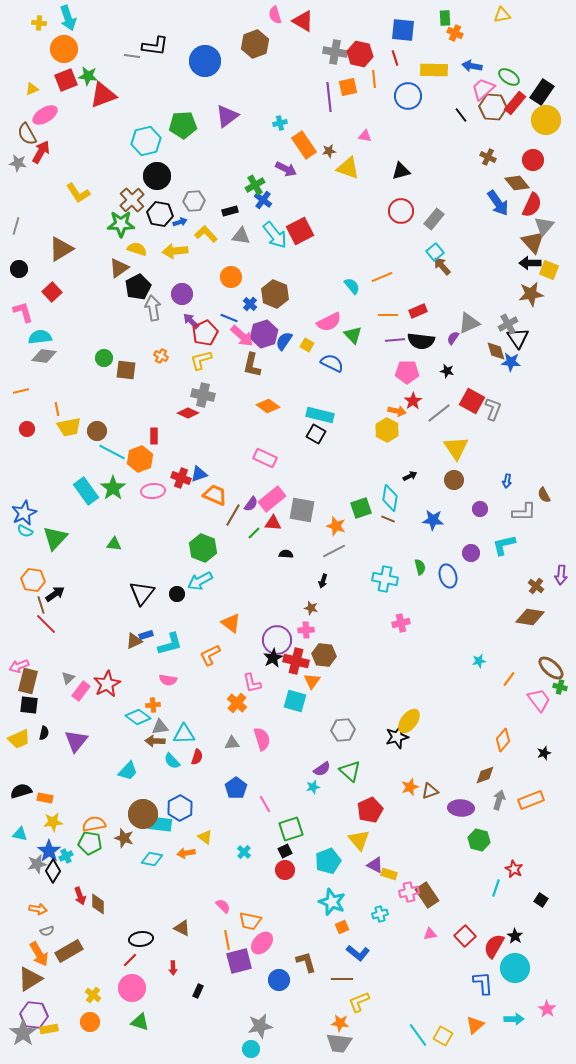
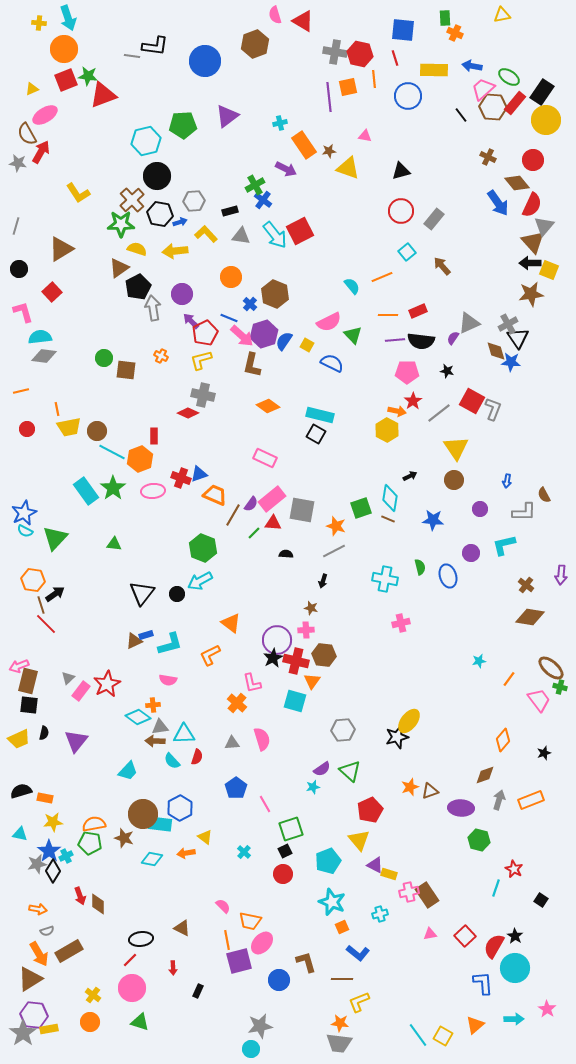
cyan square at (435, 252): moved 28 px left
brown cross at (536, 586): moved 10 px left, 1 px up
red circle at (285, 870): moved 2 px left, 4 px down
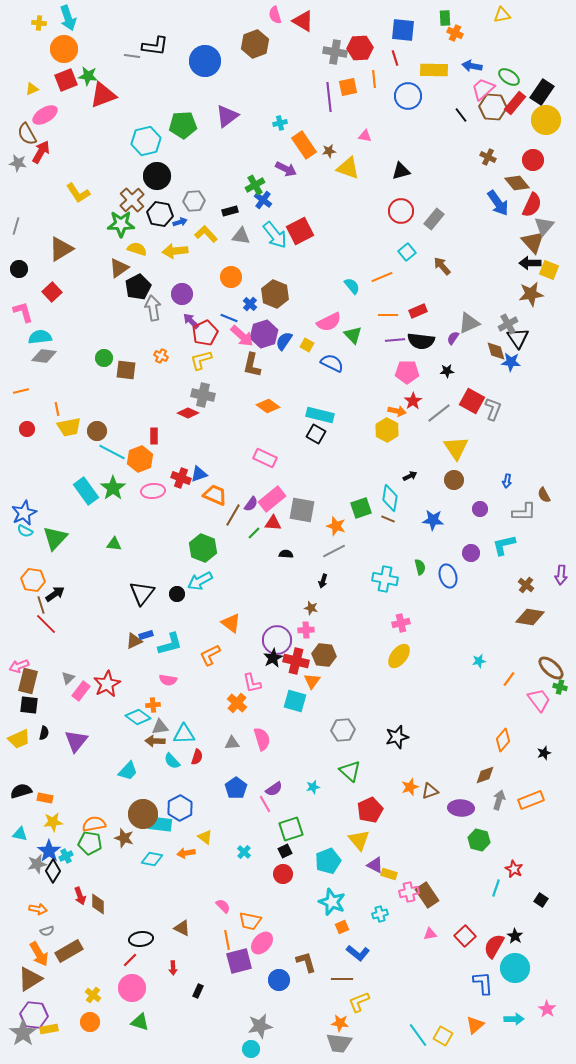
red hexagon at (360, 54): moved 6 px up; rotated 15 degrees counterclockwise
black star at (447, 371): rotated 16 degrees counterclockwise
yellow ellipse at (409, 721): moved 10 px left, 65 px up
purple semicircle at (322, 769): moved 48 px left, 20 px down
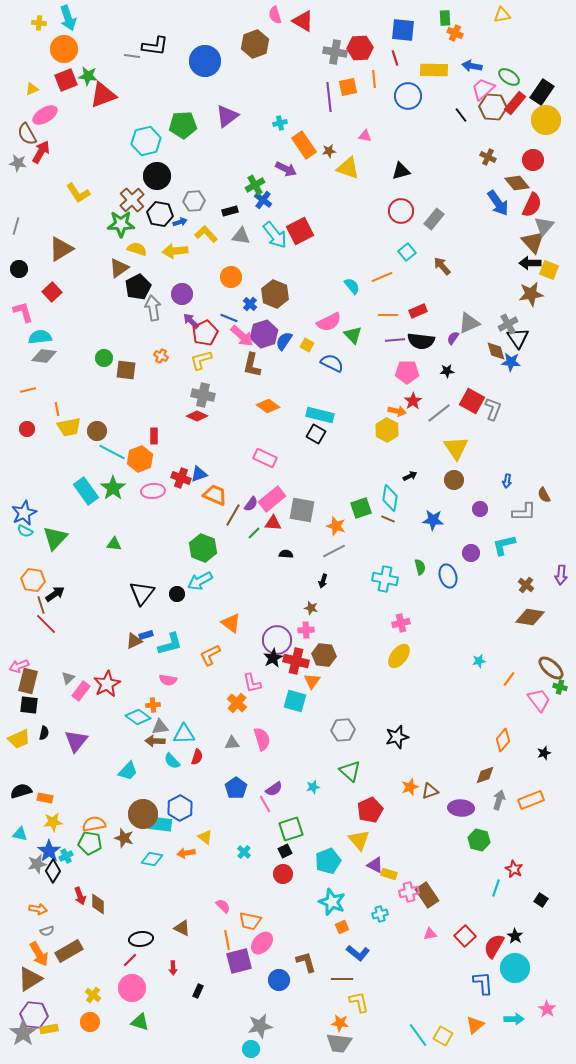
orange line at (21, 391): moved 7 px right, 1 px up
red diamond at (188, 413): moved 9 px right, 3 px down
yellow L-shape at (359, 1002): rotated 100 degrees clockwise
